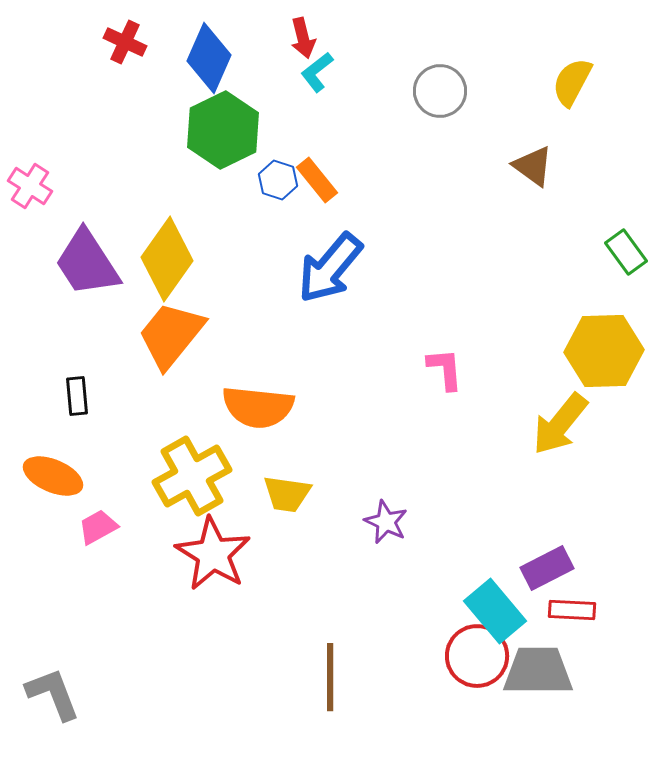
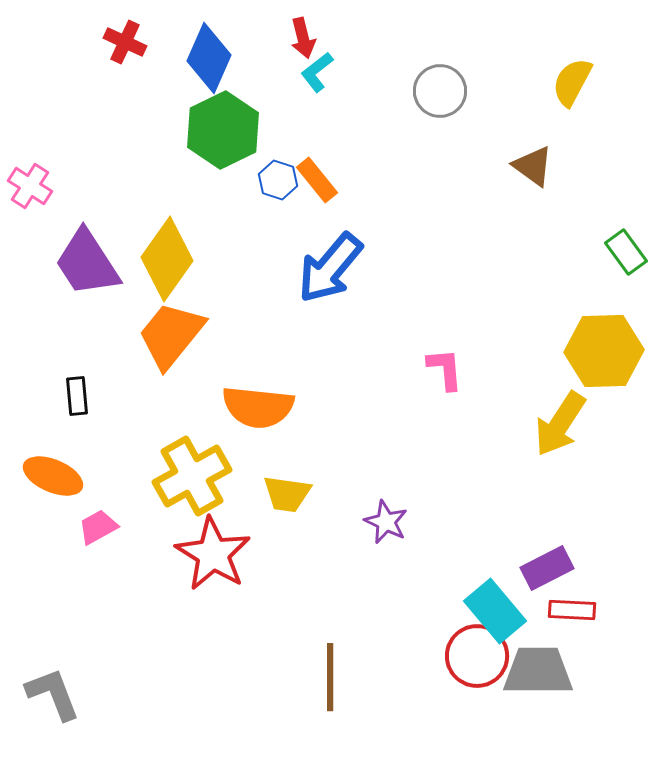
yellow arrow: rotated 6 degrees counterclockwise
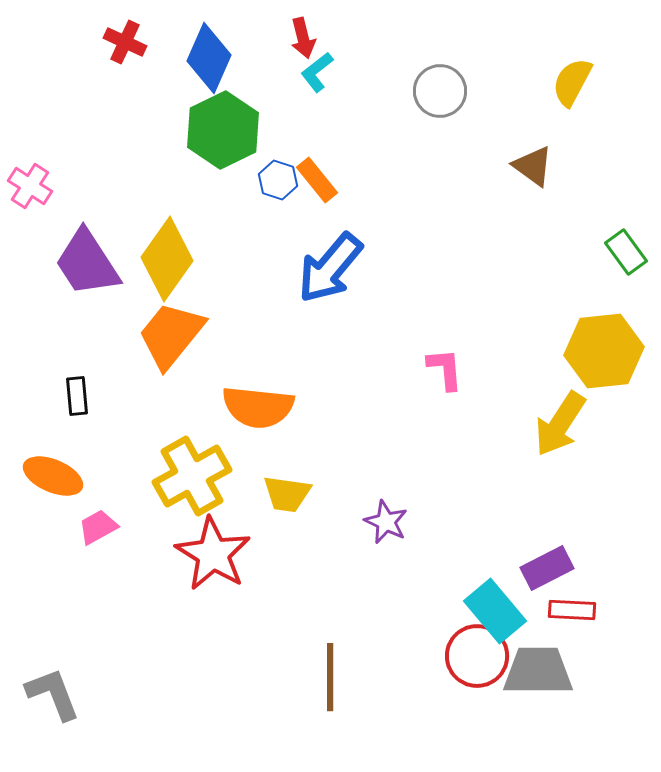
yellow hexagon: rotated 4 degrees counterclockwise
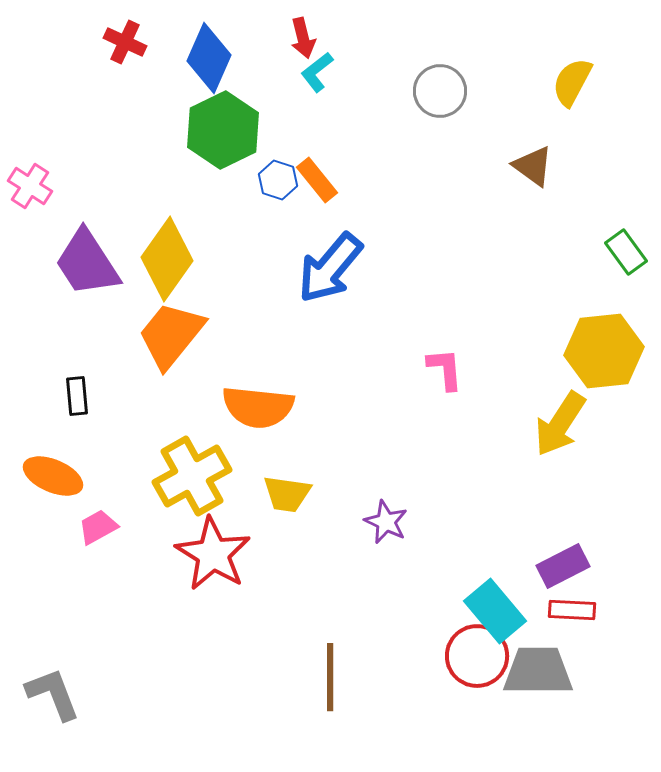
purple rectangle: moved 16 px right, 2 px up
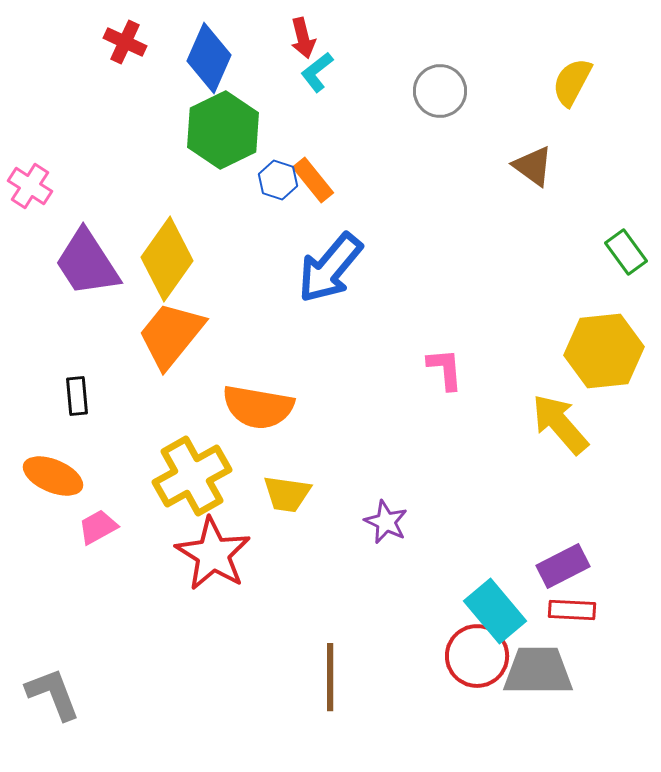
orange rectangle: moved 4 px left
orange semicircle: rotated 4 degrees clockwise
yellow arrow: rotated 106 degrees clockwise
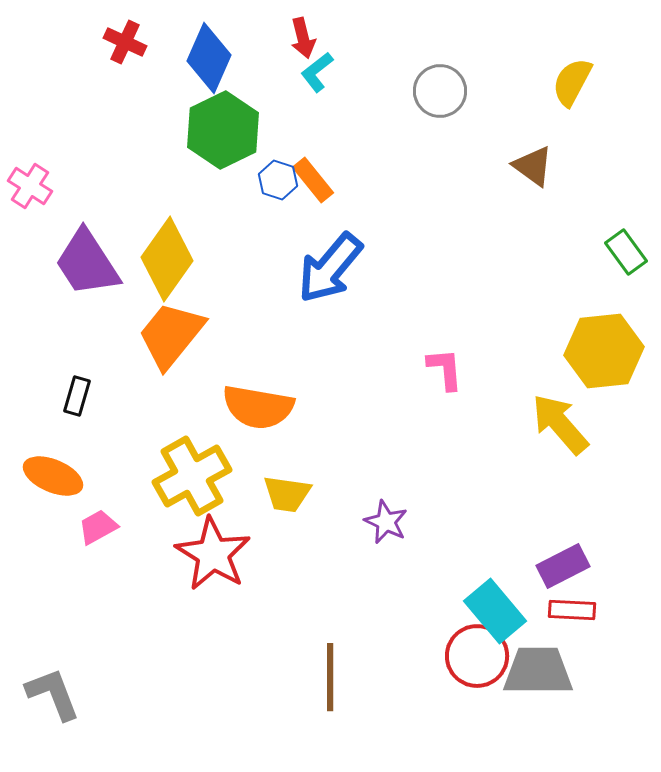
black rectangle: rotated 21 degrees clockwise
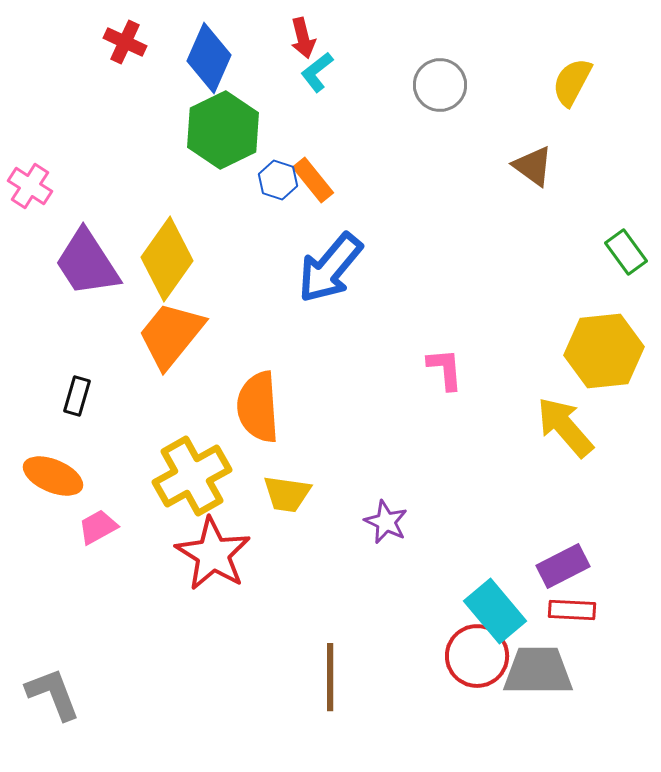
gray circle: moved 6 px up
orange semicircle: rotated 76 degrees clockwise
yellow arrow: moved 5 px right, 3 px down
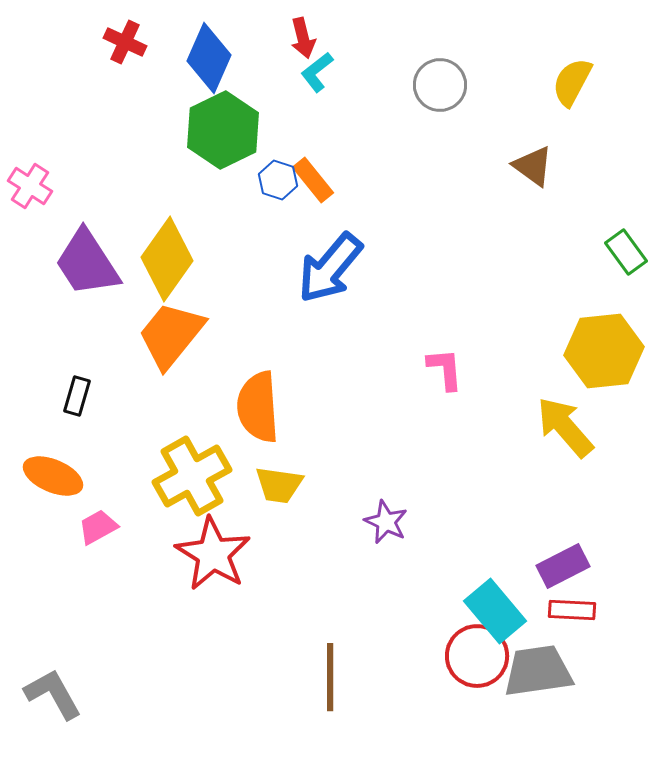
yellow trapezoid: moved 8 px left, 9 px up
gray trapezoid: rotated 8 degrees counterclockwise
gray L-shape: rotated 8 degrees counterclockwise
